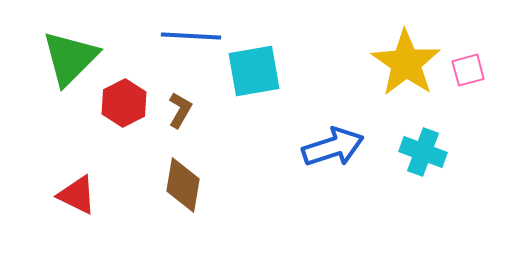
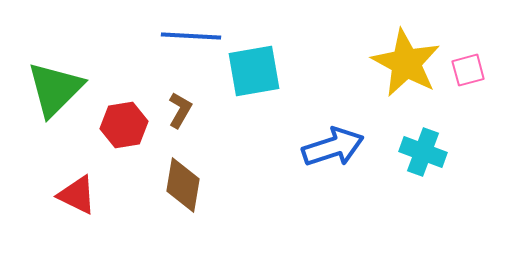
green triangle: moved 15 px left, 31 px down
yellow star: rotated 6 degrees counterclockwise
red hexagon: moved 22 px down; rotated 18 degrees clockwise
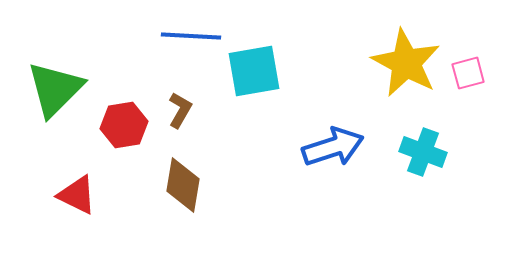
pink square: moved 3 px down
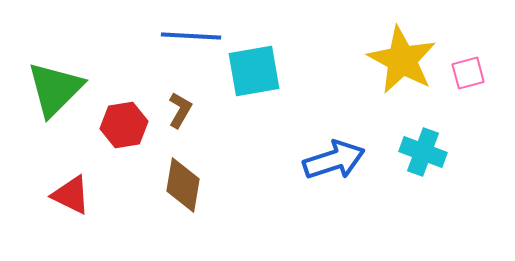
yellow star: moved 4 px left, 3 px up
blue arrow: moved 1 px right, 13 px down
red triangle: moved 6 px left
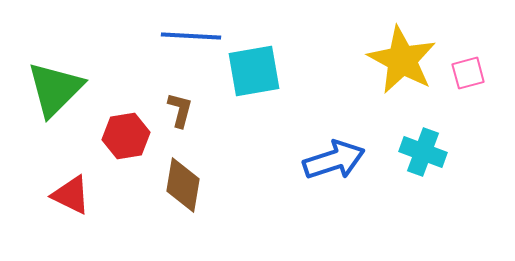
brown L-shape: rotated 15 degrees counterclockwise
red hexagon: moved 2 px right, 11 px down
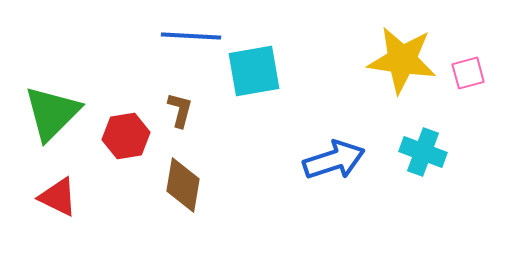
yellow star: rotated 20 degrees counterclockwise
green triangle: moved 3 px left, 24 px down
red triangle: moved 13 px left, 2 px down
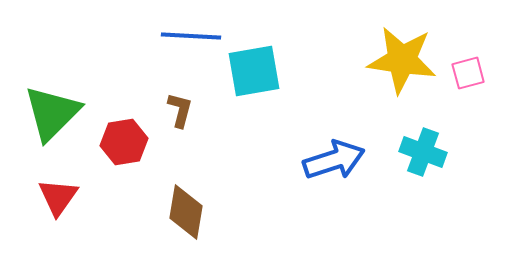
red hexagon: moved 2 px left, 6 px down
brown diamond: moved 3 px right, 27 px down
red triangle: rotated 39 degrees clockwise
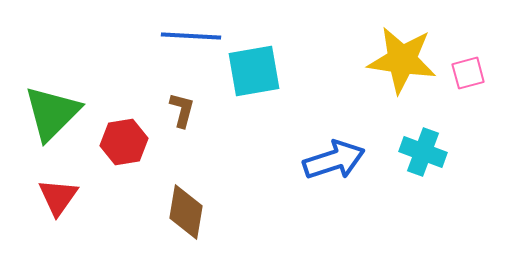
brown L-shape: moved 2 px right
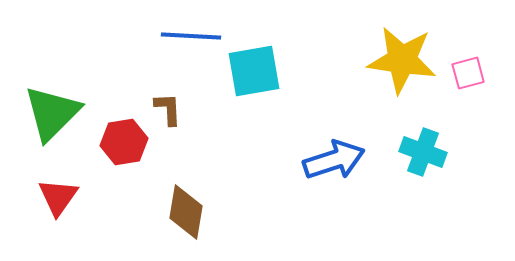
brown L-shape: moved 14 px left, 1 px up; rotated 18 degrees counterclockwise
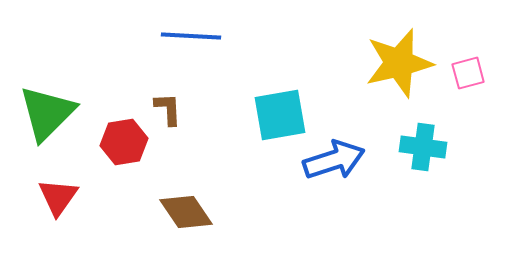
yellow star: moved 3 px left, 3 px down; rotated 22 degrees counterclockwise
cyan square: moved 26 px right, 44 px down
green triangle: moved 5 px left
cyan cross: moved 5 px up; rotated 12 degrees counterclockwise
brown diamond: rotated 44 degrees counterclockwise
